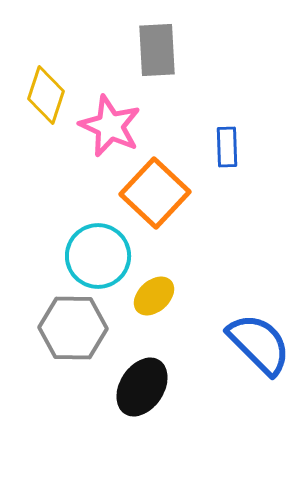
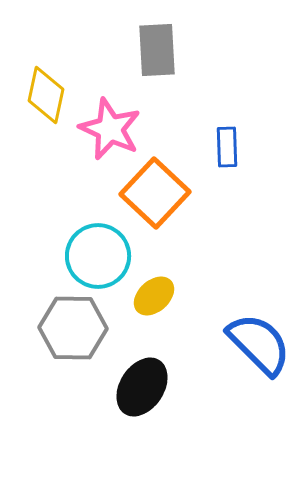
yellow diamond: rotated 6 degrees counterclockwise
pink star: moved 3 px down
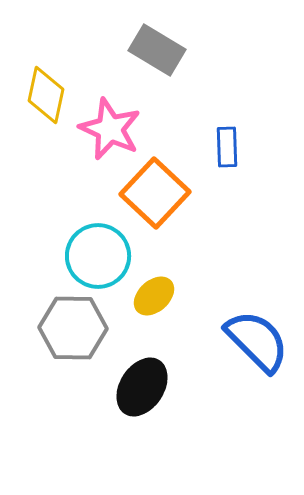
gray rectangle: rotated 56 degrees counterclockwise
blue semicircle: moved 2 px left, 3 px up
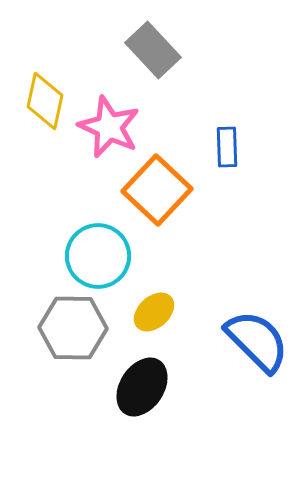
gray rectangle: moved 4 px left; rotated 16 degrees clockwise
yellow diamond: moved 1 px left, 6 px down
pink star: moved 1 px left, 2 px up
orange square: moved 2 px right, 3 px up
yellow ellipse: moved 16 px down
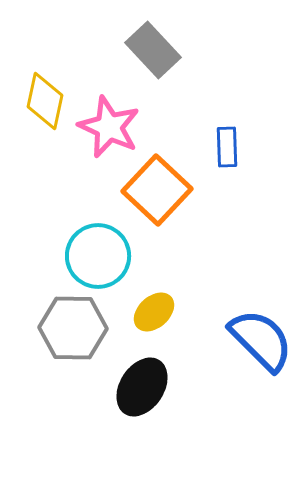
blue semicircle: moved 4 px right, 1 px up
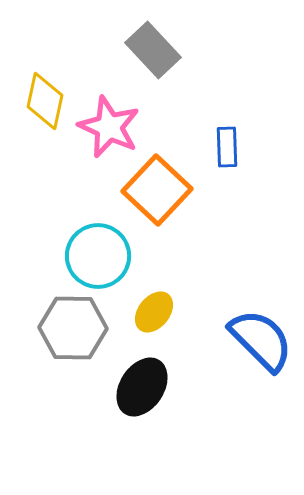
yellow ellipse: rotated 9 degrees counterclockwise
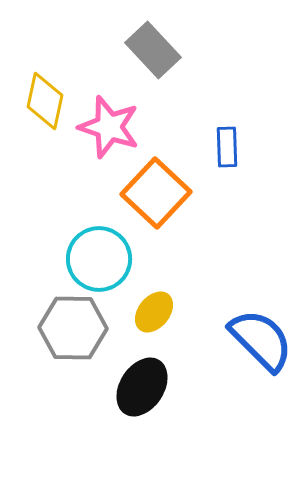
pink star: rotated 6 degrees counterclockwise
orange square: moved 1 px left, 3 px down
cyan circle: moved 1 px right, 3 px down
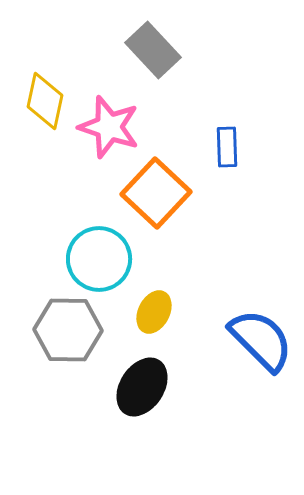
yellow ellipse: rotated 12 degrees counterclockwise
gray hexagon: moved 5 px left, 2 px down
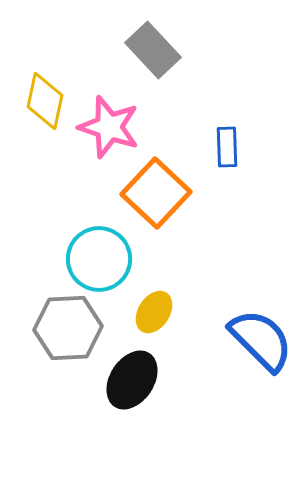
yellow ellipse: rotated 6 degrees clockwise
gray hexagon: moved 2 px up; rotated 4 degrees counterclockwise
black ellipse: moved 10 px left, 7 px up
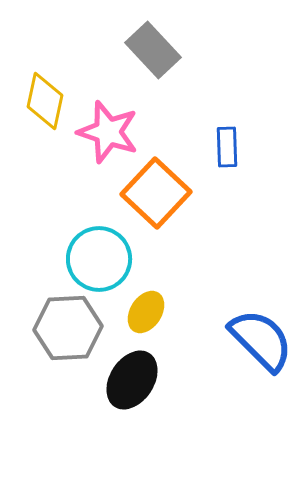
pink star: moved 1 px left, 5 px down
yellow ellipse: moved 8 px left
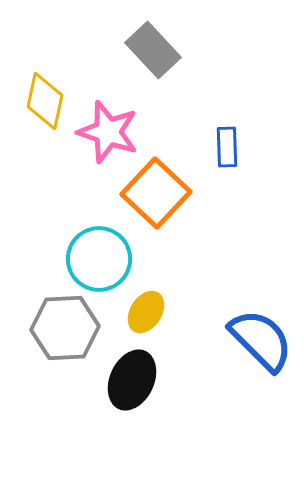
gray hexagon: moved 3 px left
black ellipse: rotated 8 degrees counterclockwise
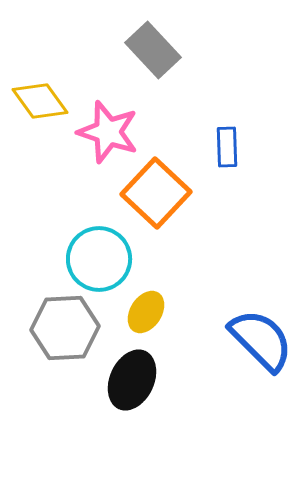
yellow diamond: moved 5 px left; rotated 48 degrees counterclockwise
